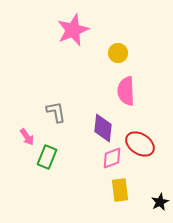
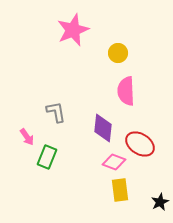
pink diamond: moved 2 px right, 4 px down; rotated 40 degrees clockwise
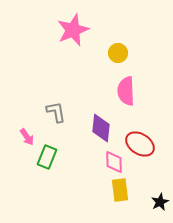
purple diamond: moved 2 px left
pink diamond: rotated 70 degrees clockwise
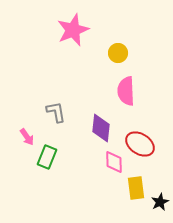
yellow rectangle: moved 16 px right, 2 px up
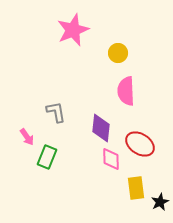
pink diamond: moved 3 px left, 3 px up
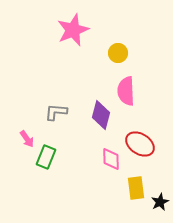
gray L-shape: rotated 75 degrees counterclockwise
purple diamond: moved 13 px up; rotated 8 degrees clockwise
pink arrow: moved 2 px down
green rectangle: moved 1 px left
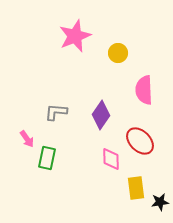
pink star: moved 2 px right, 6 px down
pink semicircle: moved 18 px right, 1 px up
purple diamond: rotated 20 degrees clockwise
red ellipse: moved 3 px up; rotated 12 degrees clockwise
green rectangle: moved 1 px right, 1 px down; rotated 10 degrees counterclockwise
black star: rotated 18 degrees clockwise
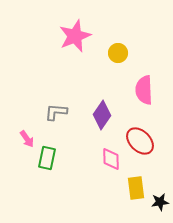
purple diamond: moved 1 px right
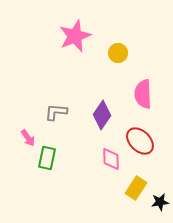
pink semicircle: moved 1 px left, 4 px down
pink arrow: moved 1 px right, 1 px up
yellow rectangle: rotated 40 degrees clockwise
